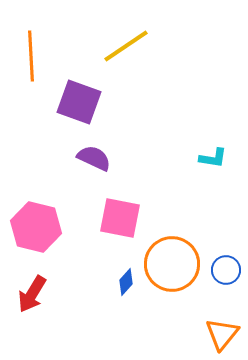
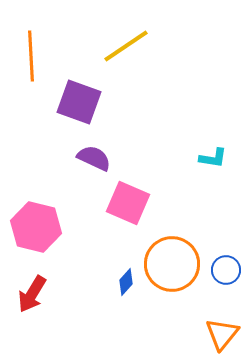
pink square: moved 8 px right, 15 px up; rotated 12 degrees clockwise
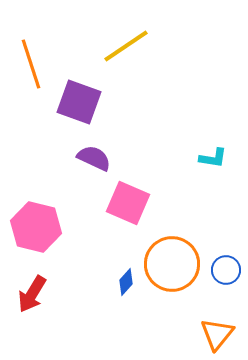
orange line: moved 8 px down; rotated 15 degrees counterclockwise
orange triangle: moved 5 px left
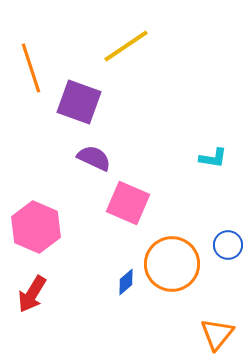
orange line: moved 4 px down
pink hexagon: rotated 9 degrees clockwise
blue circle: moved 2 px right, 25 px up
blue diamond: rotated 8 degrees clockwise
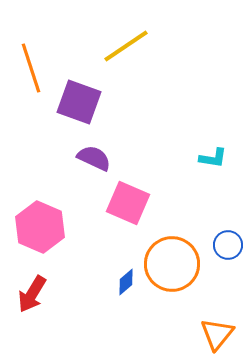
pink hexagon: moved 4 px right
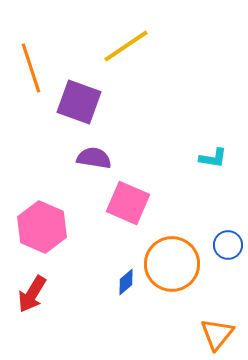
purple semicircle: rotated 16 degrees counterclockwise
pink hexagon: moved 2 px right
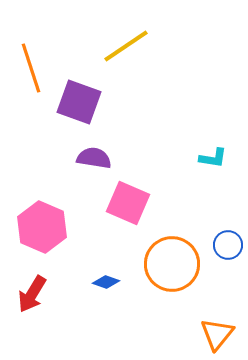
blue diamond: moved 20 px left; rotated 60 degrees clockwise
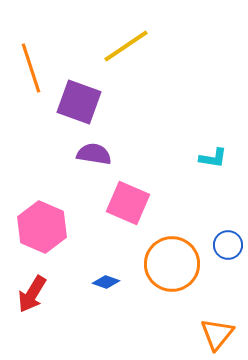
purple semicircle: moved 4 px up
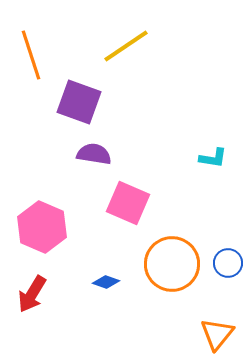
orange line: moved 13 px up
blue circle: moved 18 px down
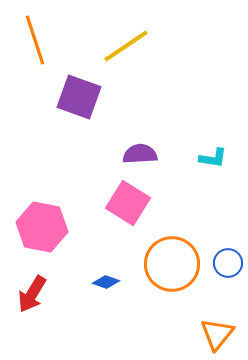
orange line: moved 4 px right, 15 px up
purple square: moved 5 px up
purple semicircle: moved 46 px right; rotated 12 degrees counterclockwise
pink square: rotated 9 degrees clockwise
pink hexagon: rotated 12 degrees counterclockwise
